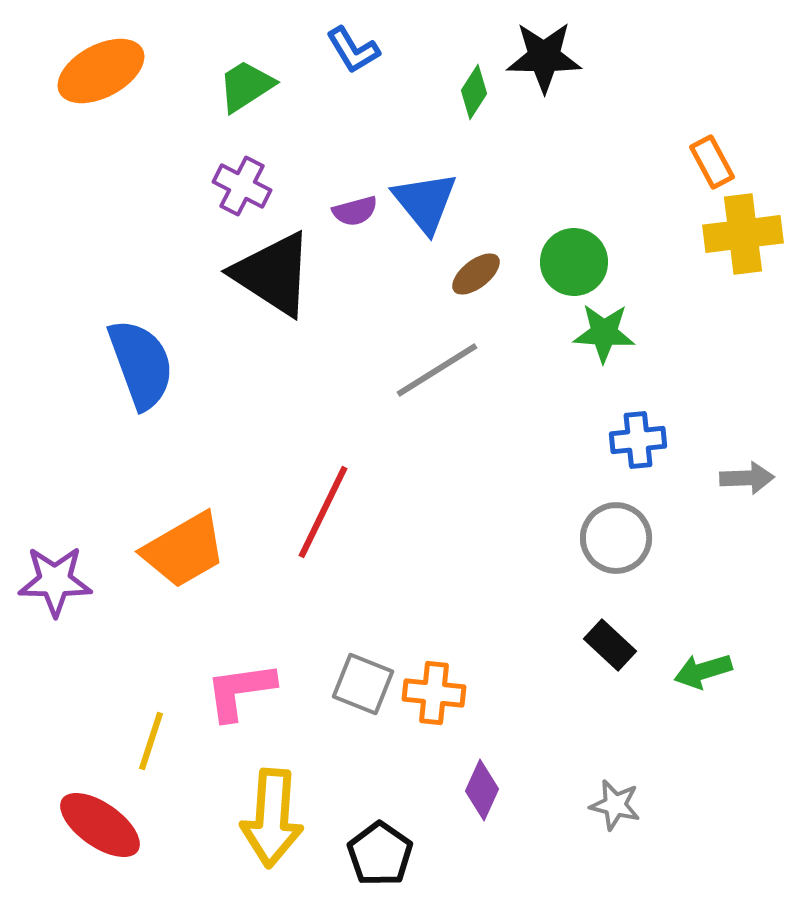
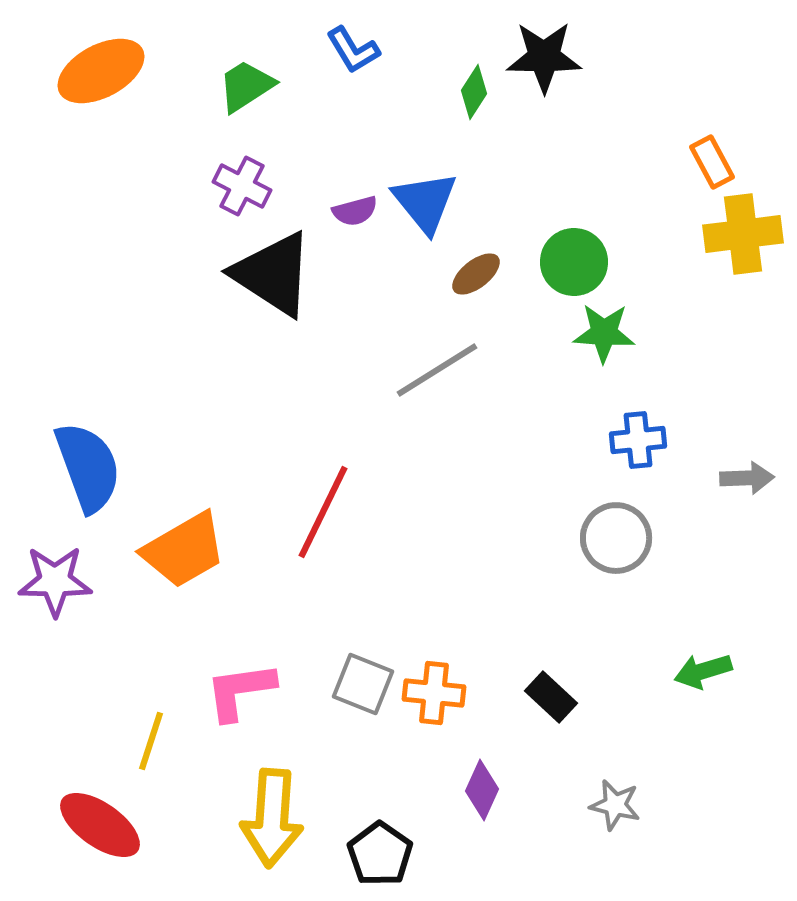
blue semicircle: moved 53 px left, 103 px down
black rectangle: moved 59 px left, 52 px down
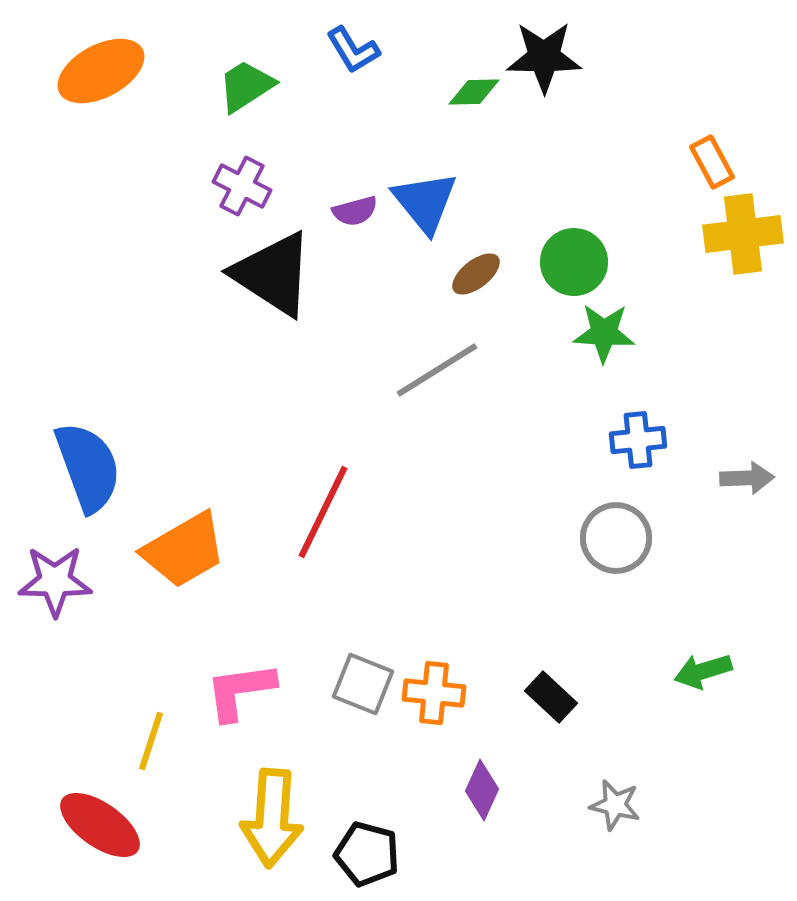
green diamond: rotated 56 degrees clockwise
black pentagon: moved 13 px left; rotated 20 degrees counterclockwise
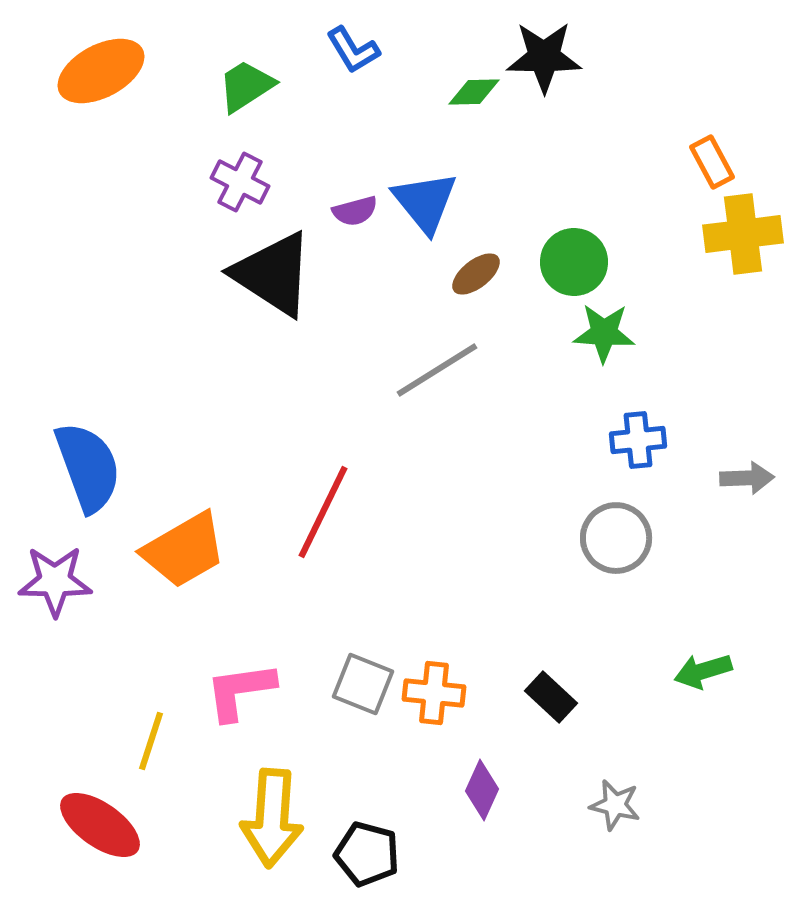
purple cross: moved 2 px left, 4 px up
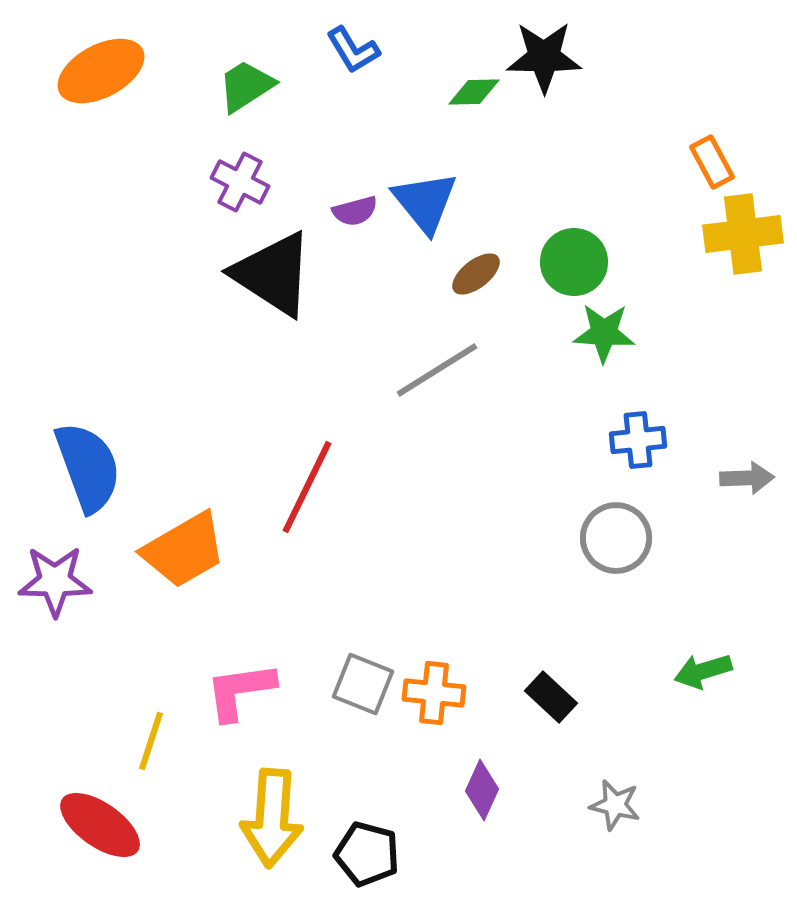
red line: moved 16 px left, 25 px up
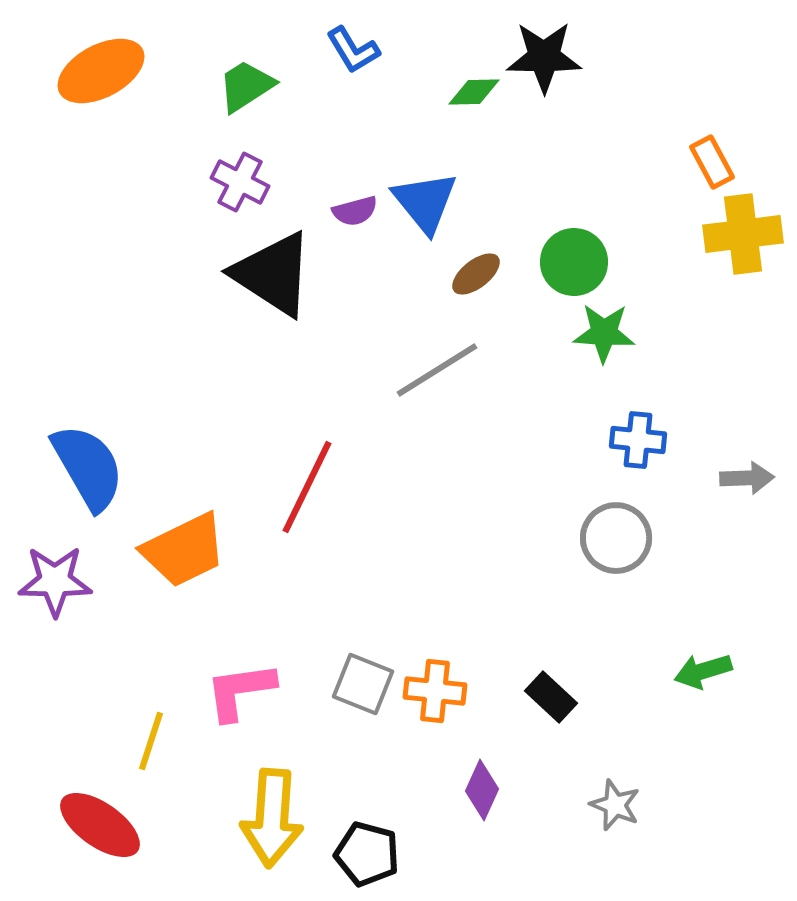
blue cross: rotated 12 degrees clockwise
blue semicircle: rotated 10 degrees counterclockwise
orange trapezoid: rotated 4 degrees clockwise
orange cross: moved 1 px right, 2 px up
gray star: rotated 9 degrees clockwise
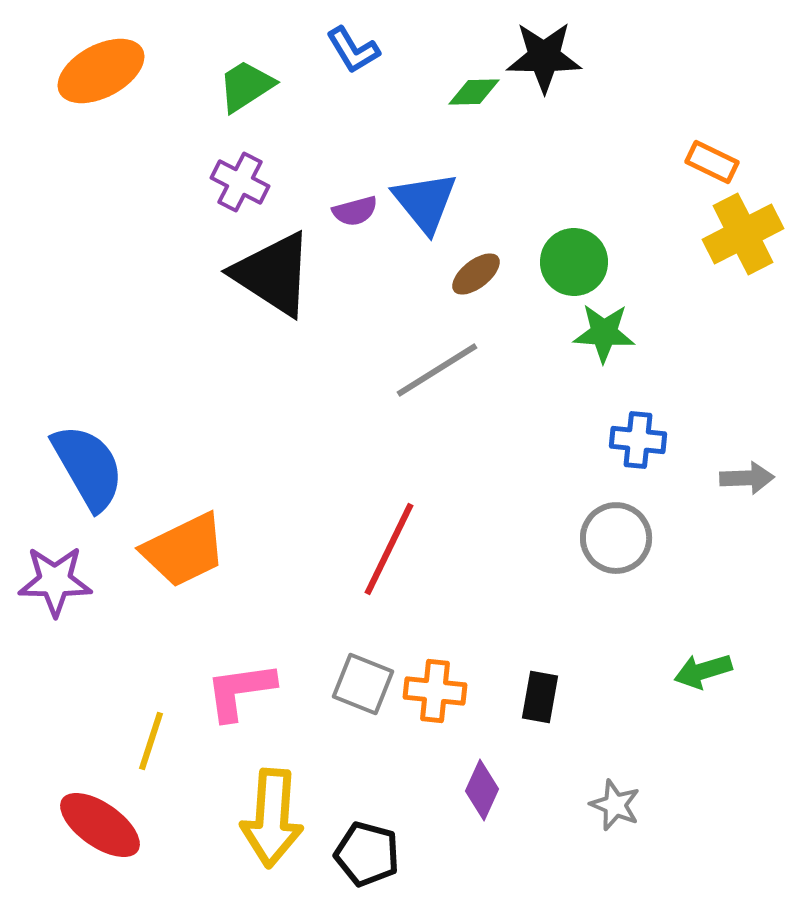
orange rectangle: rotated 36 degrees counterclockwise
yellow cross: rotated 20 degrees counterclockwise
red line: moved 82 px right, 62 px down
black rectangle: moved 11 px left; rotated 57 degrees clockwise
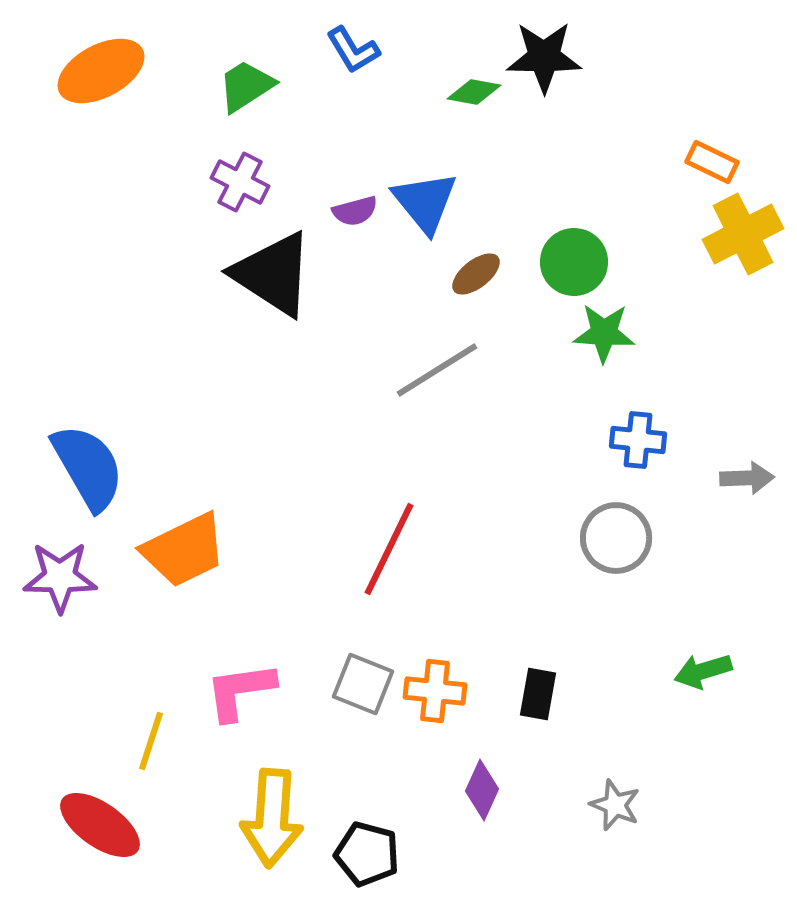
green diamond: rotated 12 degrees clockwise
purple star: moved 5 px right, 4 px up
black rectangle: moved 2 px left, 3 px up
